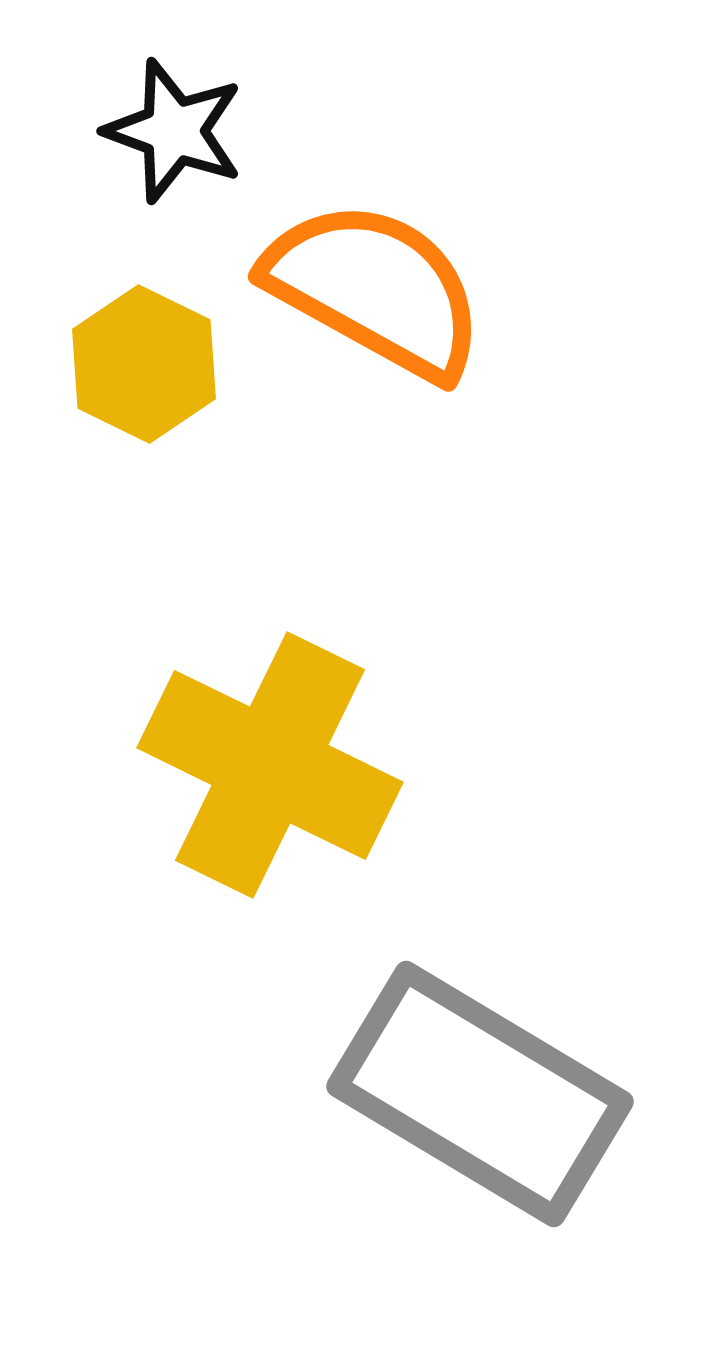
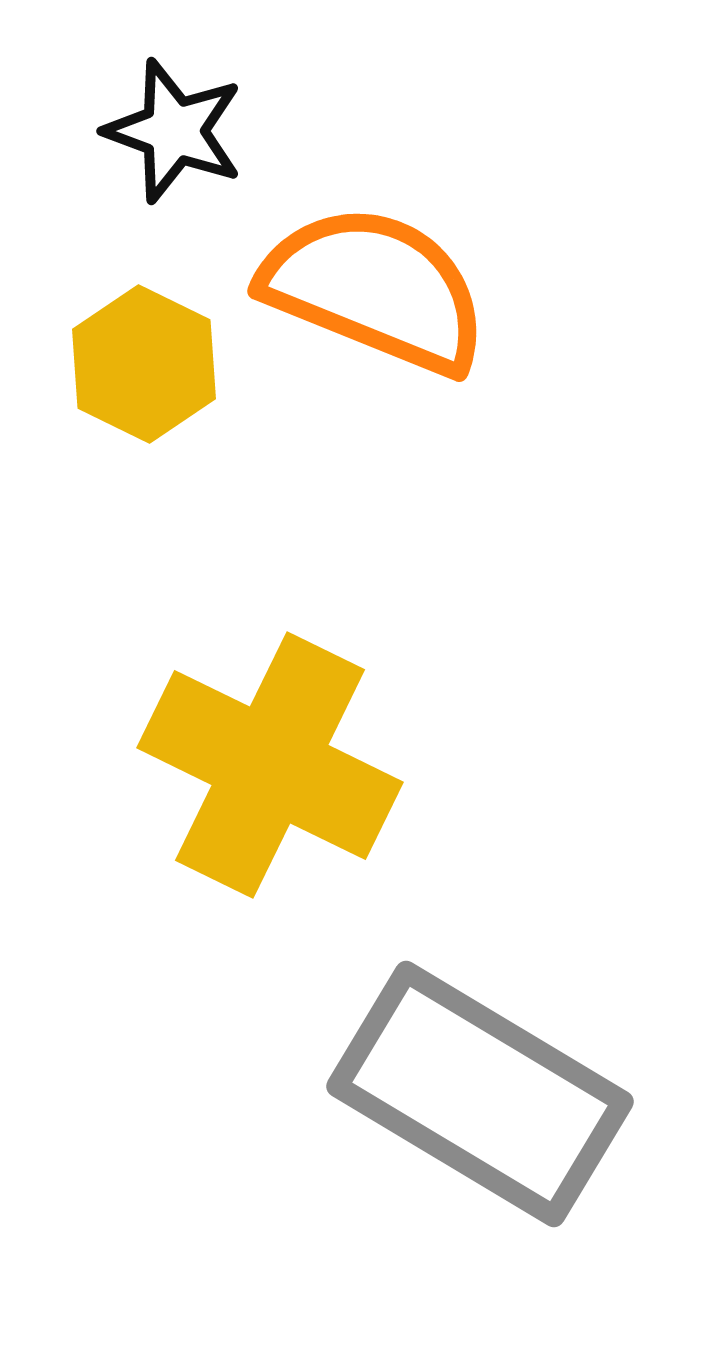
orange semicircle: rotated 7 degrees counterclockwise
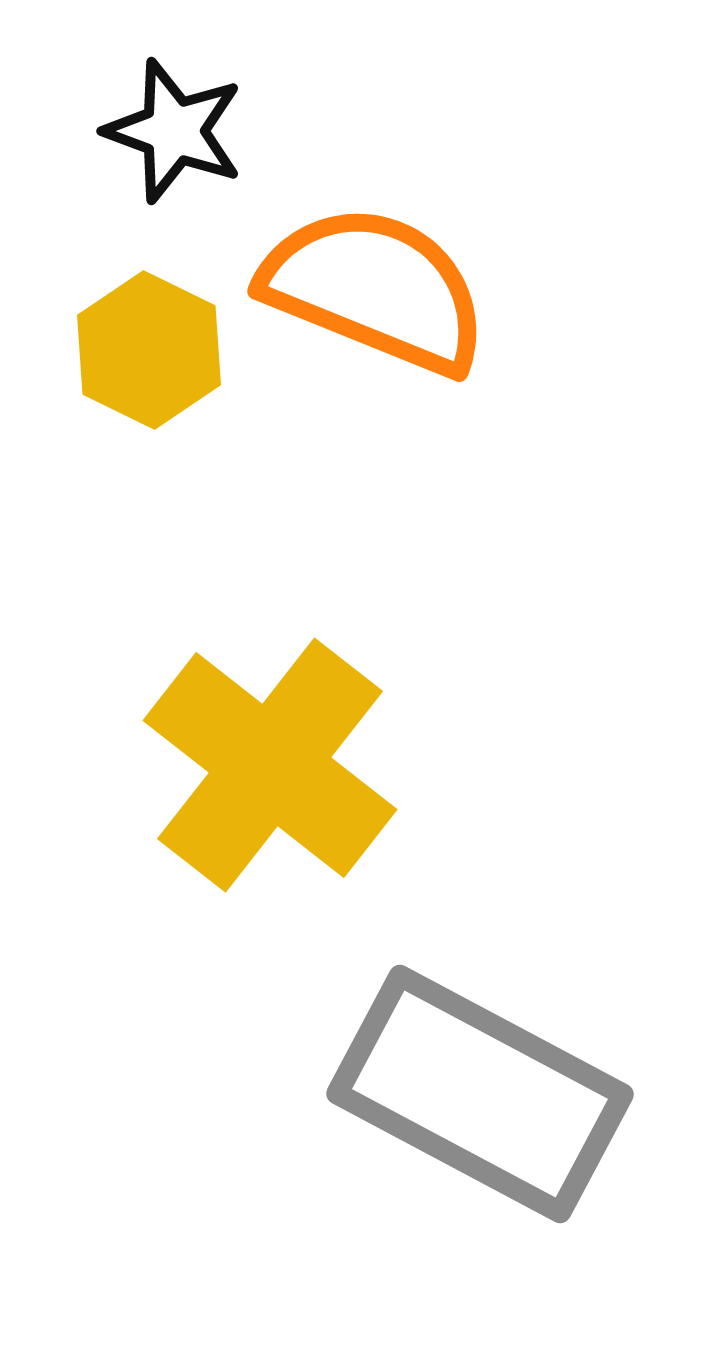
yellow hexagon: moved 5 px right, 14 px up
yellow cross: rotated 12 degrees clockwise
gray rectangle: rotated 3 degrees counterclockwise
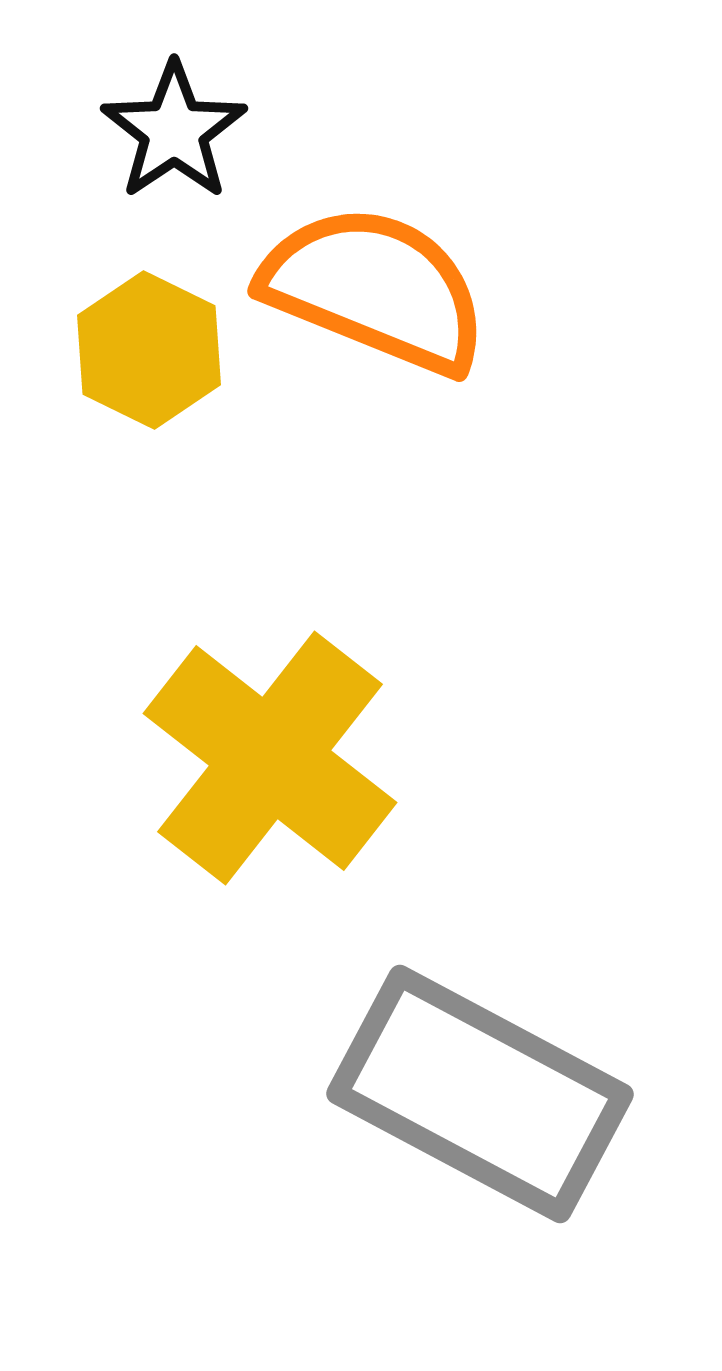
black star: rotated 18 degrees clockwise
yellow cross: moved 7 px up
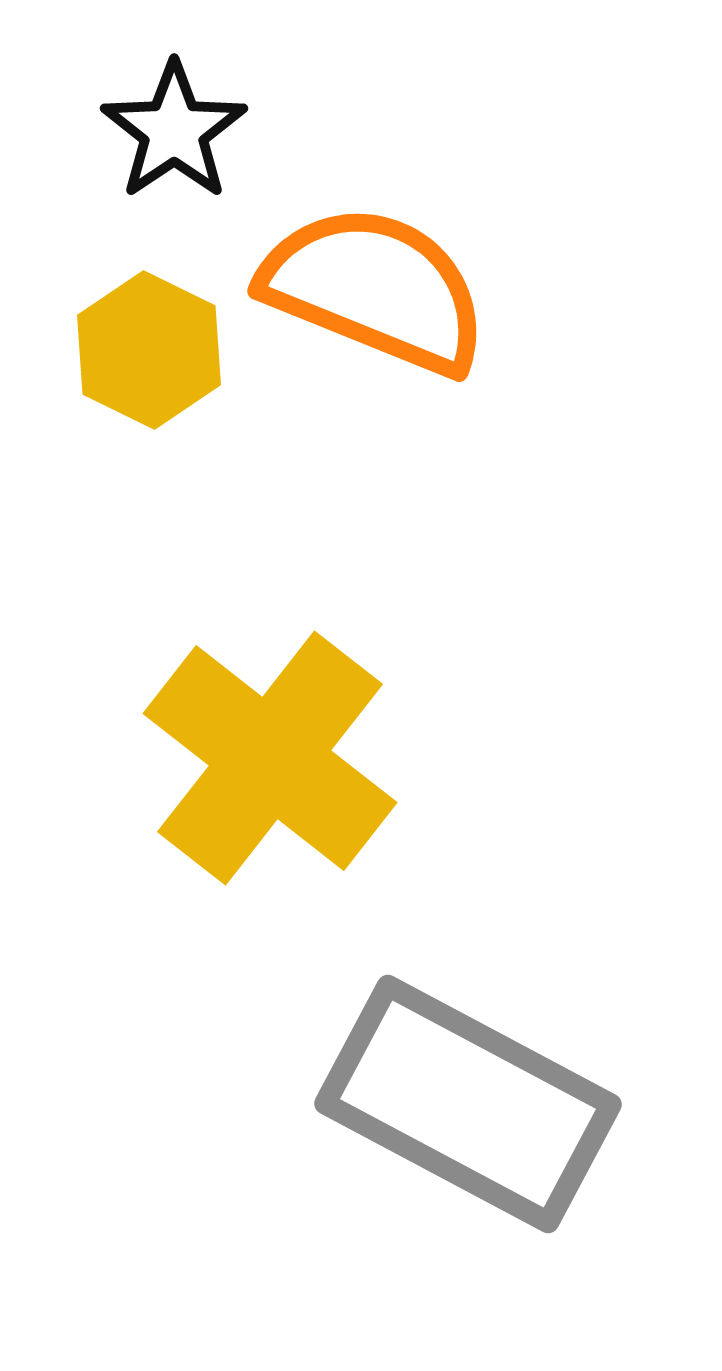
gray rectangle: moved 12 px left, 10 px down
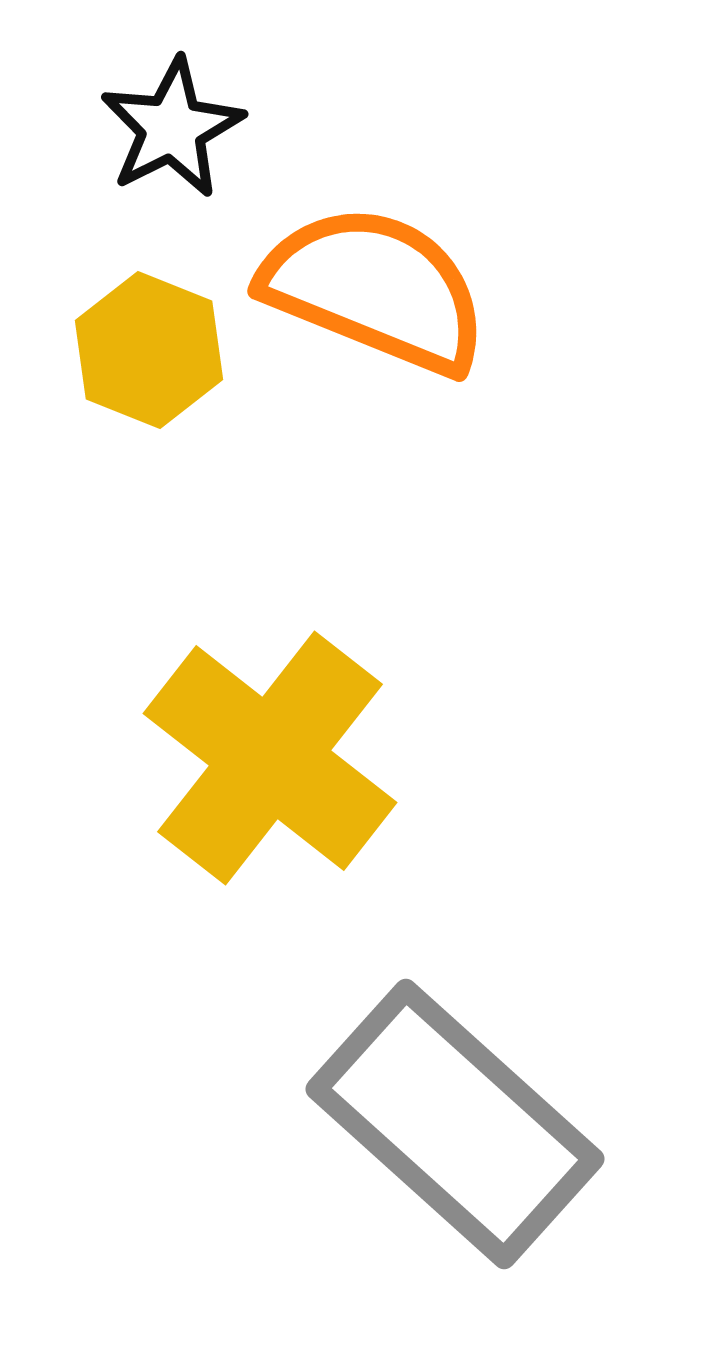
black star: moved 2 px left, 3 px up; rotated 7 degrees clockwise
yellow hexagon: rotated 4 degrees counterclockwise
gray rectangle: moved 13 px left, 20 px down; rotated 14 degrees clockwise
